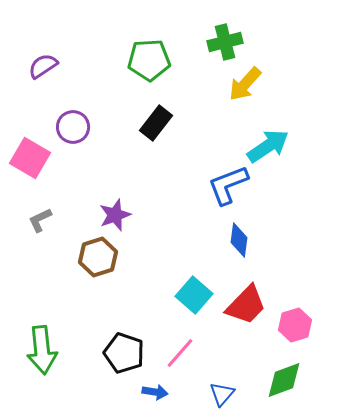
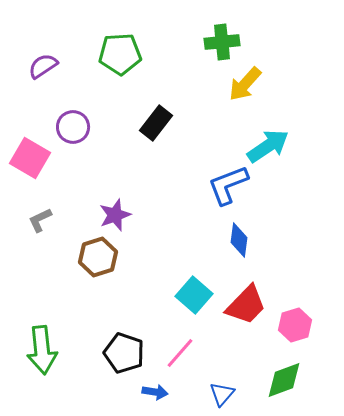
green cross: moved 3 px left; rotated 8 degrees clockwise
green pentagon: moved 29 px left, 6 px up
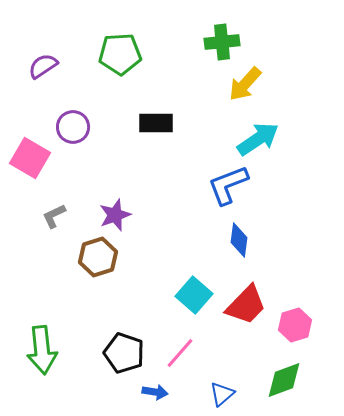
black rectangle: rotated 52 degrees clockwise
cyan arrow: moved 10 px left, 7 px up
gray L-shape: moved 14 px right, 4 px up
blue triangle: rotated 8 degrees clockwise
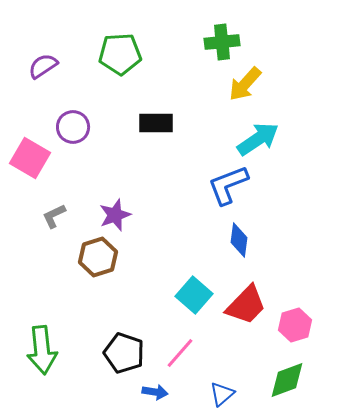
green diamond: moved 3 px right
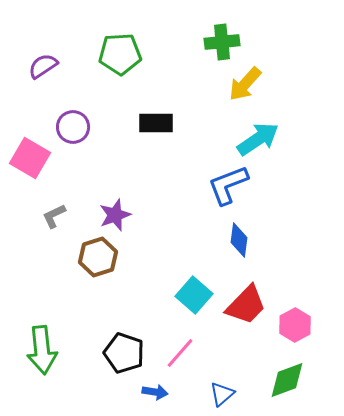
pink hexagon: rotated 12 degrees counterclockwise
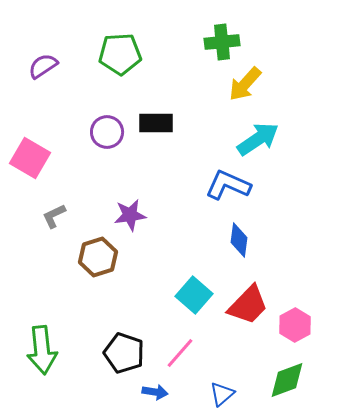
purple circle: moved 34 px right, 5 px down
blue L-shape: rotated 45 degrees clockwise
purple star: moved 15 px right; rotated 12 degrees clockwise
red trapezoid: moved 2 px right
